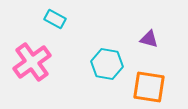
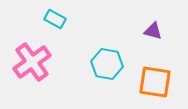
purple triangle: moved 4 px right, 8 px up
orange square: moved 6 px right, 5 px up
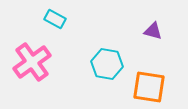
orange square: moved 6 px left, 5 px down
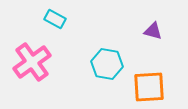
orange square: rotated 12 degrees counterclockwise
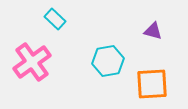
cyan rectangle: rotated 15 degrees clockwise
cyan hexagon: moved 1 px right, 3 px up; rotated 20 degrees counterclockwise
orange square: moved 3 px right, 3 px up
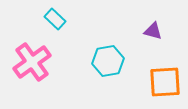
orange square: moved 13 px right, 2 px up
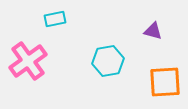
cyan rectangle: rotated 55 degrees counterclockwise
pink cross: moved 4 px left, 1 px up
